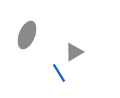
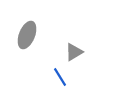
blue line: moved 1 px right, 4 px down
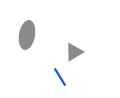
gray ellipse: rotated 12 degrees counterclockwise
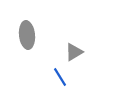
gray ellipse: rotated 16 degrees counterclockwise
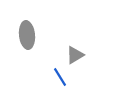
gray triangle: moved 1 px right, 3 px down
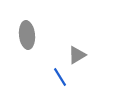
gray triangle: moved 2 px right
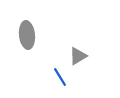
gray triangle: moved 1 px right, 1 px down
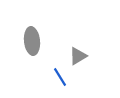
gray ellipse: moved 5 px right, 6 px down
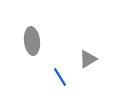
gray triangle: moved 10 px right, 3 px down
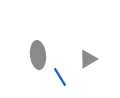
gray ellipse: moved 6 px right, 14 px down
